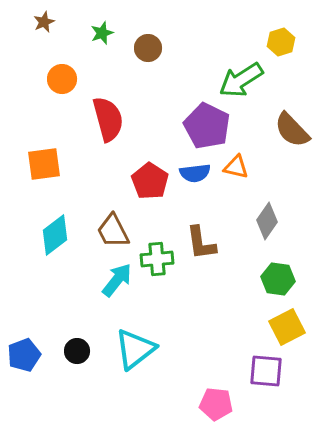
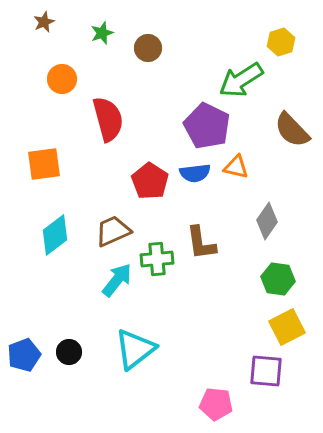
brown trapezoid: rotated 93 degrees clockwise
black circle: moved 8 px left, 1 px down
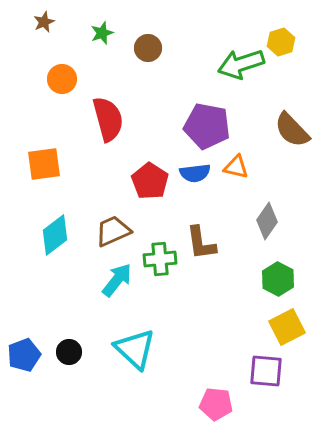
green arrow: moved 16 px up; rotated 15 degrees clockwise
purple pentagon: rotated 15 degrees counterclockwise
green cross: moved 3 px right
green hexagon: rotated 20 degrees clockwise
cyan triangle: rotated 39 degrees counterclockwise
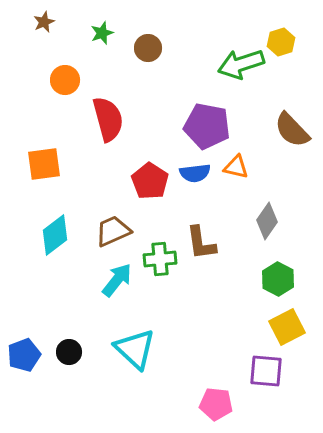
orange circle: moved 3 px right, 1 px down
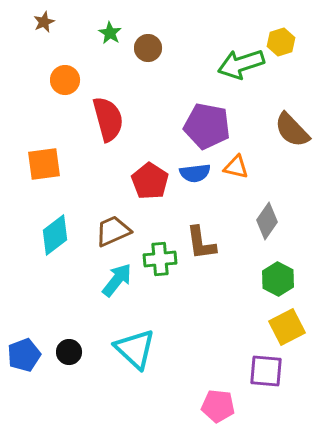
green star: moved 8 px right; rotated 20 degrees counterclockwise
pink pentagon: moved 2 px right, 2 px down
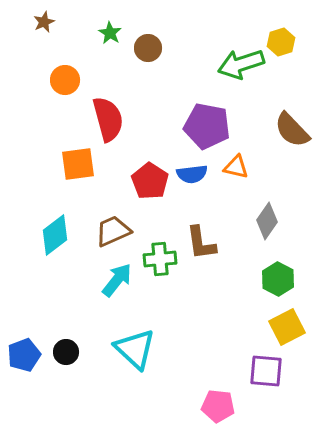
orange square: moved 34 px right
blue semicircle: moved 3 px left, 1 px down
black circle: moved 3 px left
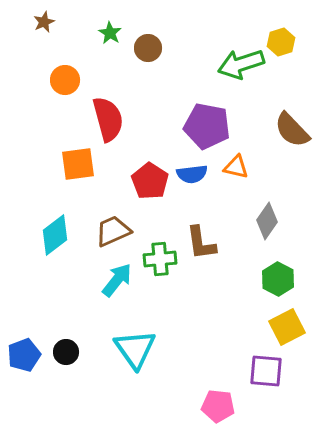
cyan triangle: rotated 12 degrees clockwise
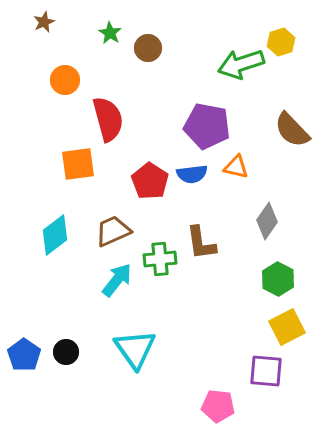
blue pentagon: rotated 16 degrees counterclockwise
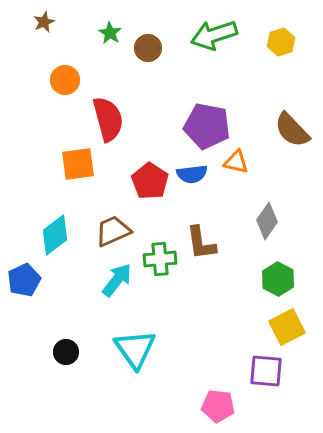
green arrow: moved 27 px left, 29 px up
orange triangle: moved 5 px up
blue pentagon: moved 75 px up; rotated 12 degrees clockwise
